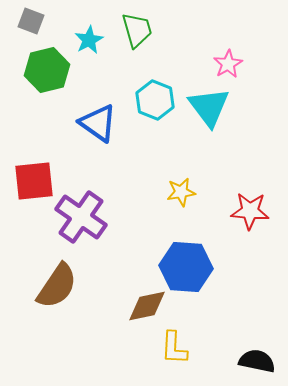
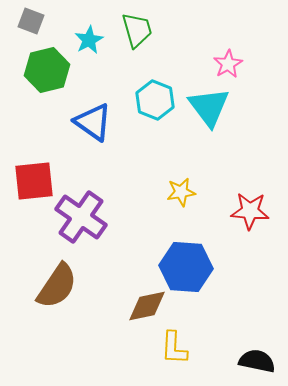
blue triangle: moved 5 px left, 1 px up
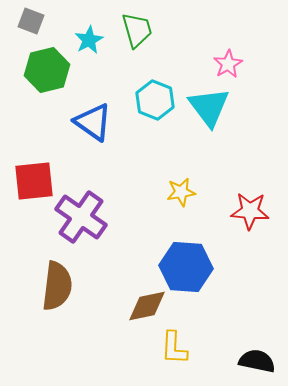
brown semicircle: rotated 27 degrees counterclockwise
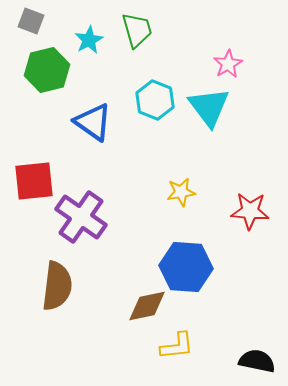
yellow L-shape: moved 3 px right, 2 px up; rotated 99 degrees counterclockwise
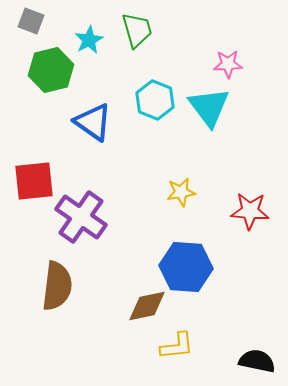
pink star: rotated 28 degrees clockwise
green hexagon: moved 4 px right
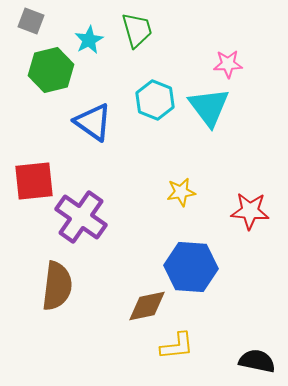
blue hexagon: moved 5 px right
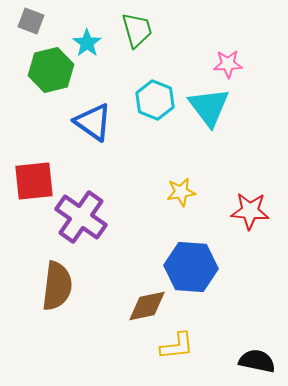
cyan star: moved 2 px left, 3 px down; rotated 8 degrees counterclockwise
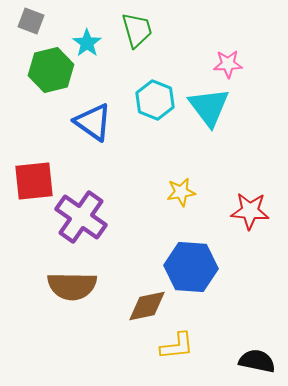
brown semicircle: moved 15 px right; rotated 84 degrees clockwise
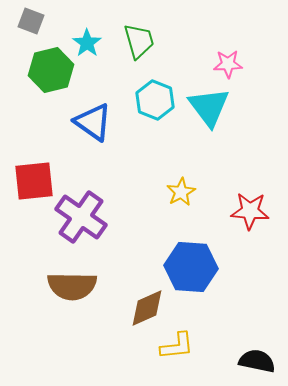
green trapezoid: moved 2 px right, 11 px down
yellow star: rotated 20 degrees counterclockwise
brown diamond: moved 2 px down; rotated 12 degrees counterclockwise
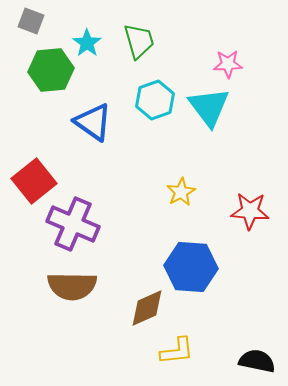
green hexagon: rotated 9 degrees clockwise
cyan hexagon: rotated 18 degrees clockwise
red square: rotated 33 degrees counterclockwise
purple cross: moved 8 px left, 7 px down; rotated 12 degrees counterclockwise
yellow L-shape: moved 5 px down
